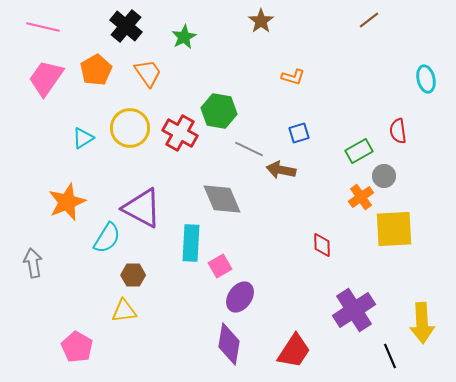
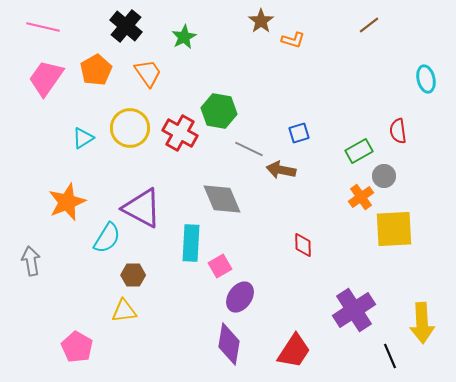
brown line: moved 5 px down
orange L-shape: moved 37 px up
red diamond: moved 19 px left
gray arrow: moved 2 px left, 2 px up
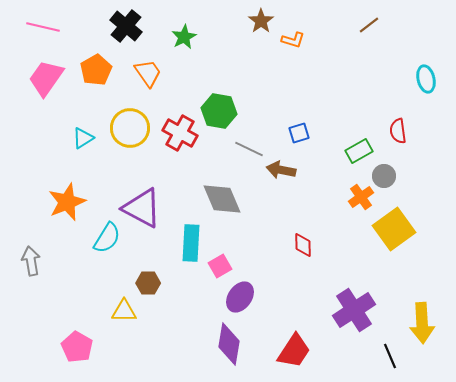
yellow square: rotated 33 degrees counterclockwise
brown hexagon: moved 15 px right, 8 px down
yellow triangle: rotated 8 degrees clockwise
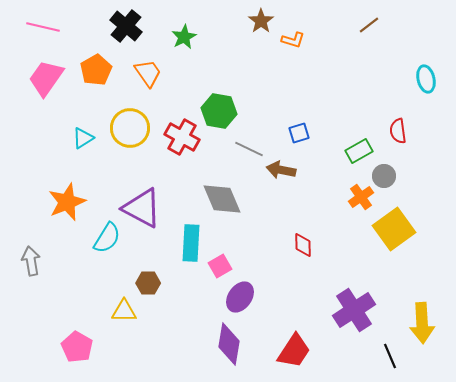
red cross: moved 2 px right, 4 px down
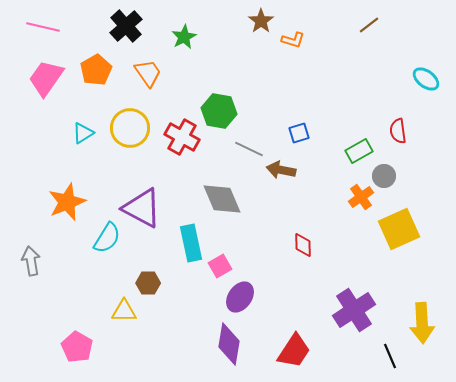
black cross: rotated 8 degrees clockwise
cyan ellipse: rotated 40 degrees counterclockwise
cyan triangle: moved 5 px up
yellow square: moved 5 px right; rotated 12 degrees clockwise
cyan rectangle: rotated 15 degrees counterclockwise
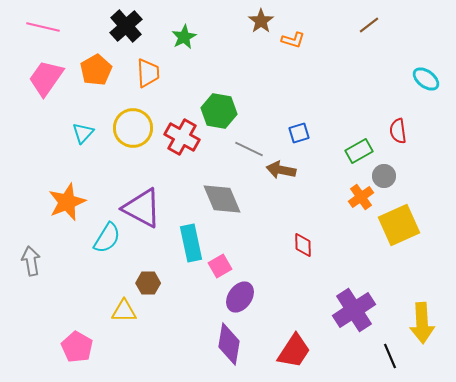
orange trapezoid: rotated 32 degrees clockwise
yellow circle: moved 3 px right
cyan triangle: rotated 15 degrees counterclockwise
yellow square: moved 4 px up
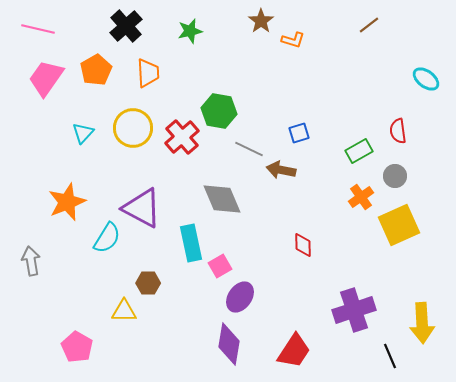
pink line: moved 5 px left, 2 px down
green star: moved 6 px right, 6 px up; rotated 15 degrees clockwise
red cross: rotated 20 degrees clockwise
gray circle: moved 11 px right
purple cross: rotated 15 degrees clockwise
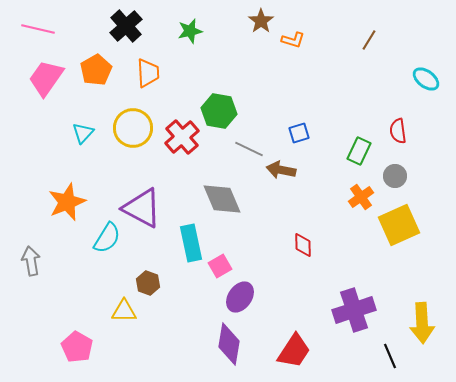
brown line: moved 15 px down; rotated 20 degrees counterclockwise
green rectangle: rotated 36 degrees counterclockwise
brown hexagon: rotated 20 degrees clockwise
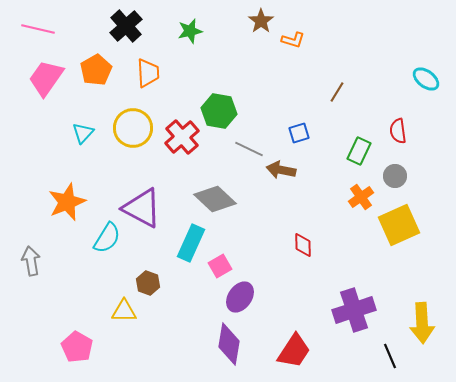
brown line: moved 32 px left, 52 px down
gray diamond: moved 7 px left; rotated 24 degrees counterclockwise
cyan rectangle: rotated 36 degrees clockwise
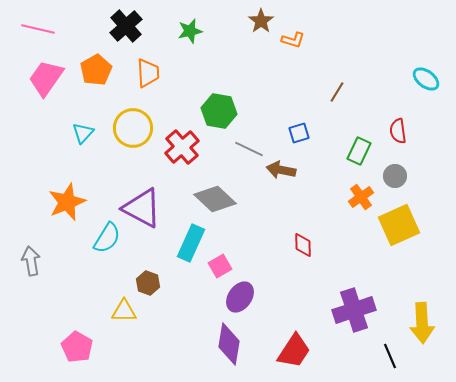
red cross: moved 10 px down
